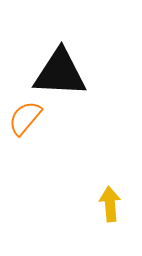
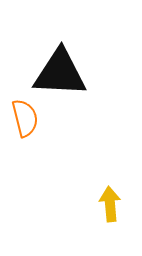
orange semicircle: rotated 126 degrees clockwise
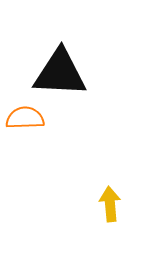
orange semicircle: rotated 78 degrees counterclockwise
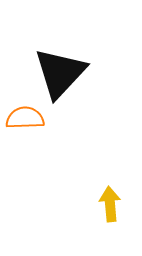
black triangle: rotated 50 degrees counterclockwise
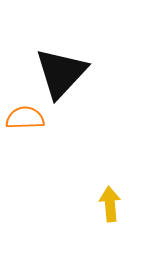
black triangle: moved 1 px right
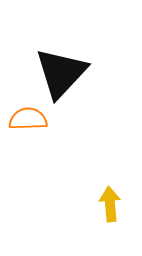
orange semicircle: moved 3 px right, 1 px down
